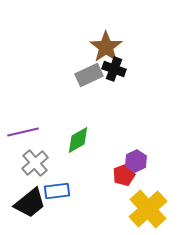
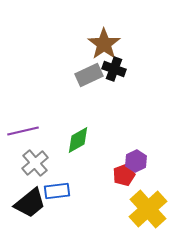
brown star: moved 2 px left, 3 px up
purple line: moved 1 px up
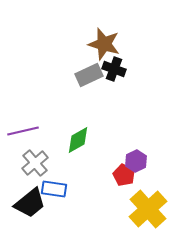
brown star: rotated 20 degrees counterclockwise
red pentagon: rotated 25 degrees counterclockwise
blue rectangle: moved 3 px left, 2 px up; rotated 15 degrees clockwise
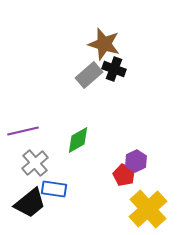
gray rectangle: rotated 16 degrees counterclockwise
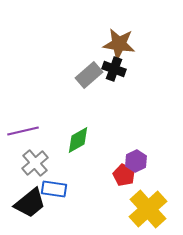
brown star: moved 15 px right; rotated 8 degrees counterclockwise
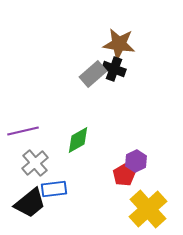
gray rectangle: moved 4 px right, 1 px up
red pentagon: rotated 15 degrees clockwise
blue rectangle: rotated 15 degrees counterclockwise
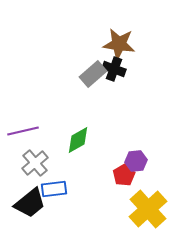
purple hexagon: rotated 20 degrees clockwise
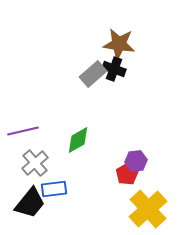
red pentagon: moved 3 px right, 1 px up
black trapezoid: rotated 12 degrees counterclockwise
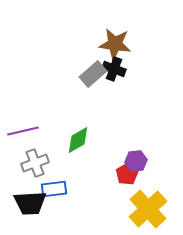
brown star: moved 4 px left
gray cross: rotated 20 degrees clockwise
black trapezoid: rotated 48 degrees clockwise
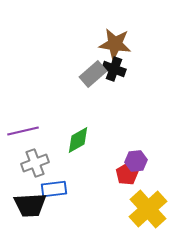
black trapezoid: moved 2 px down
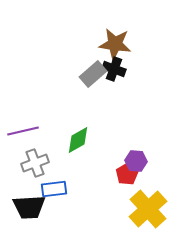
purple hexagon: rotated 10 degrees clockwise
black trapezoid: moved 1 px left, 2 px down
